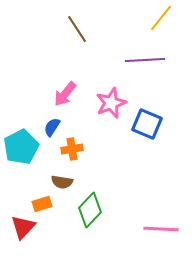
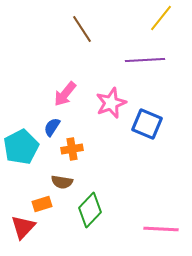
brown line: moved 5 px right
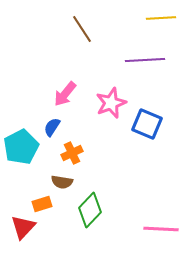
yellow line: rotated 48 degrees clockwise
orange cross: moved 4 px down; rotated 15 degrees counterclockwise
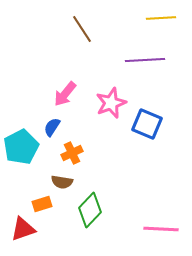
red triangle: moved 2 px down; rotated 28 degrees clockwise
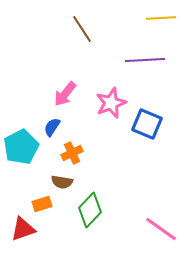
pink line: rotated 32 degrees clockwise
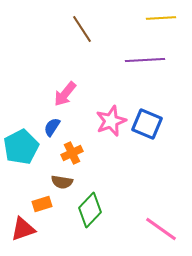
pink star: moved 18 px down
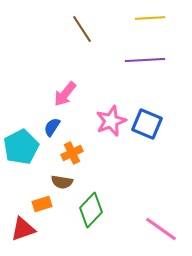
yellow line: moved 11 px left
green diamond: moved 1 px right
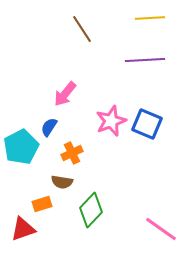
blue semicircle: moved 3 px left
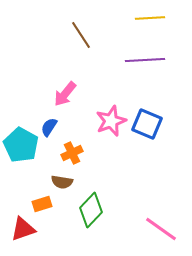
brown line: moved 1 px left, 6 px down
cyan pentagon: moved 2 px up; rotated 16 degrees counterclockwise
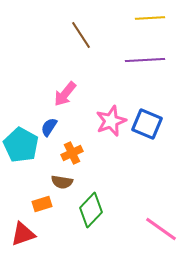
red triangle: moved 5 px down
